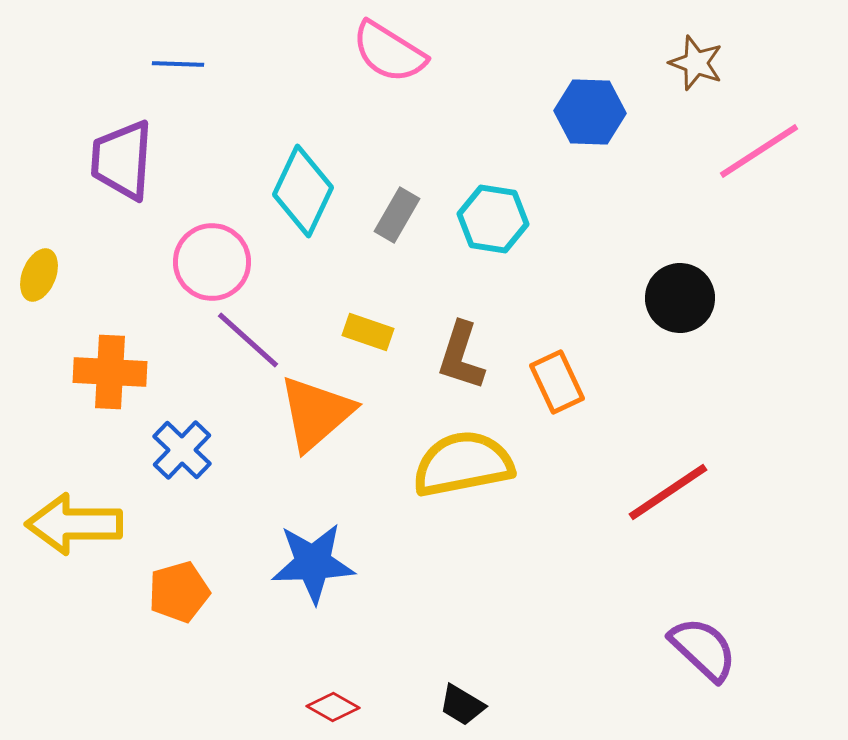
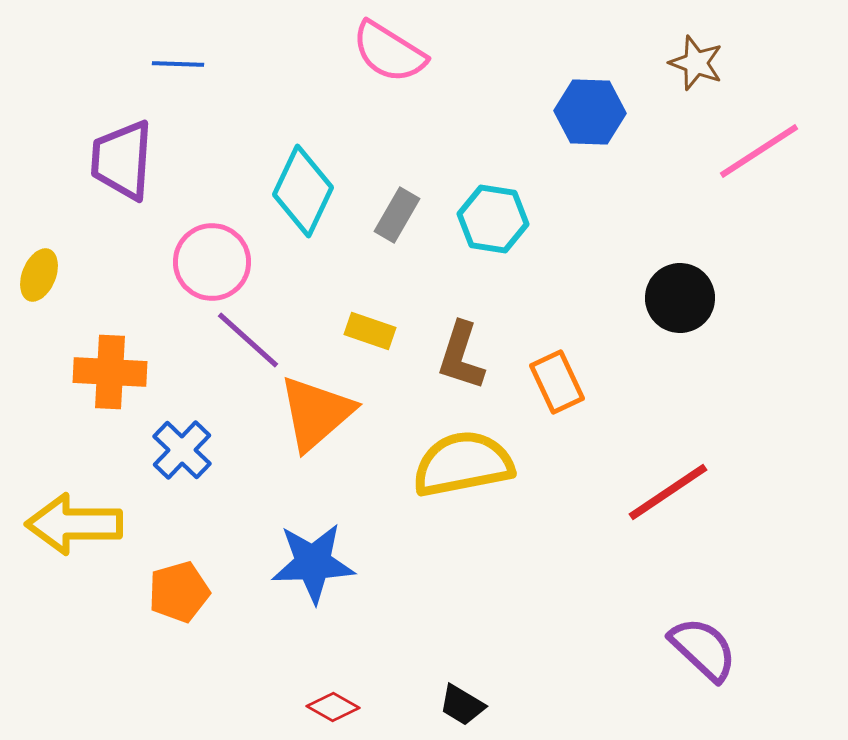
yellow rectangle: moved 2 px right, 1 px up
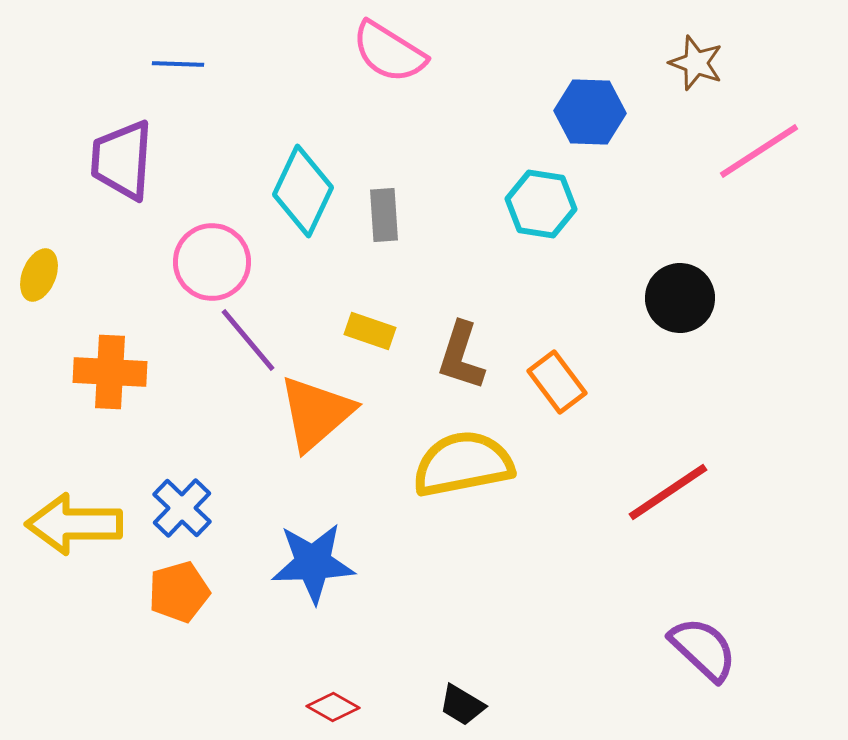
gray rectangle: moved 13 px left; rotated 34 degrees counterclockwise
cyan hexagon: moved 48 px right, 15 px up
purple line: rotated 8 degrees clockwise
orange rectangle: rotated 12 degrees counterclockwise
blue cross: moved 58 px down
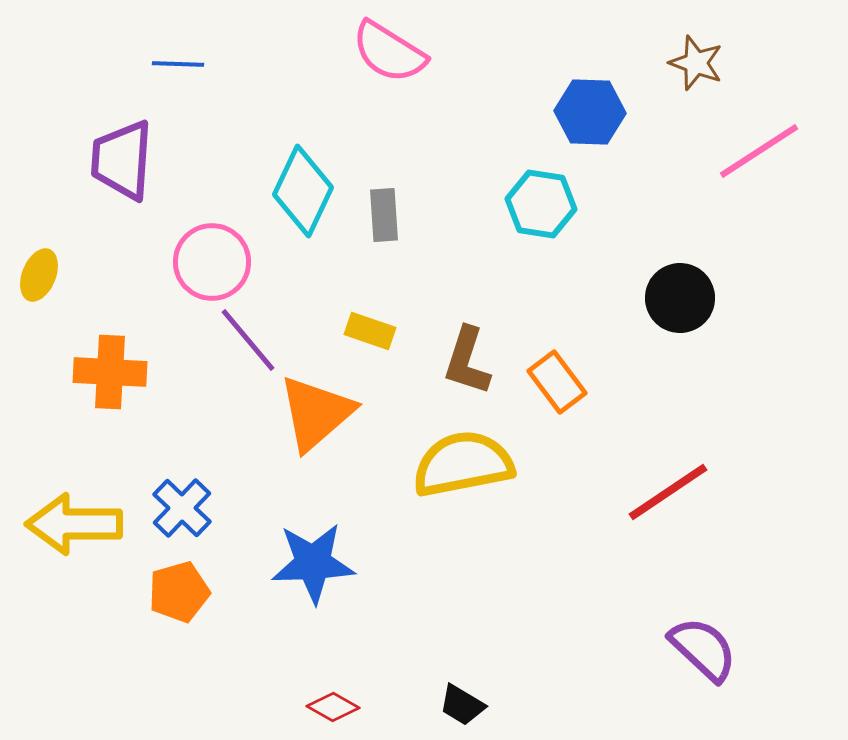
brown L-shape: moved 6 px right, 5 px down
